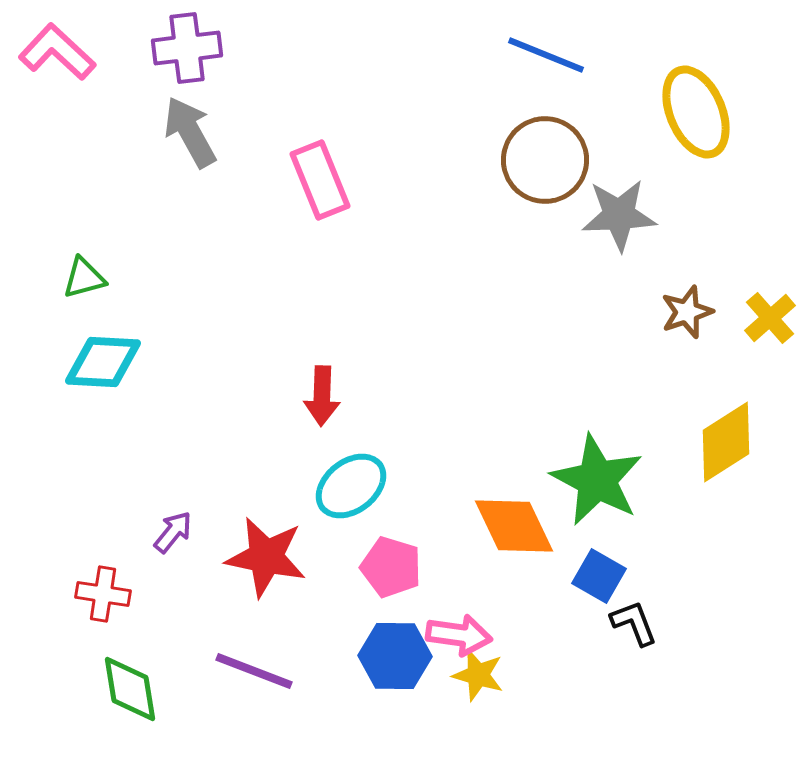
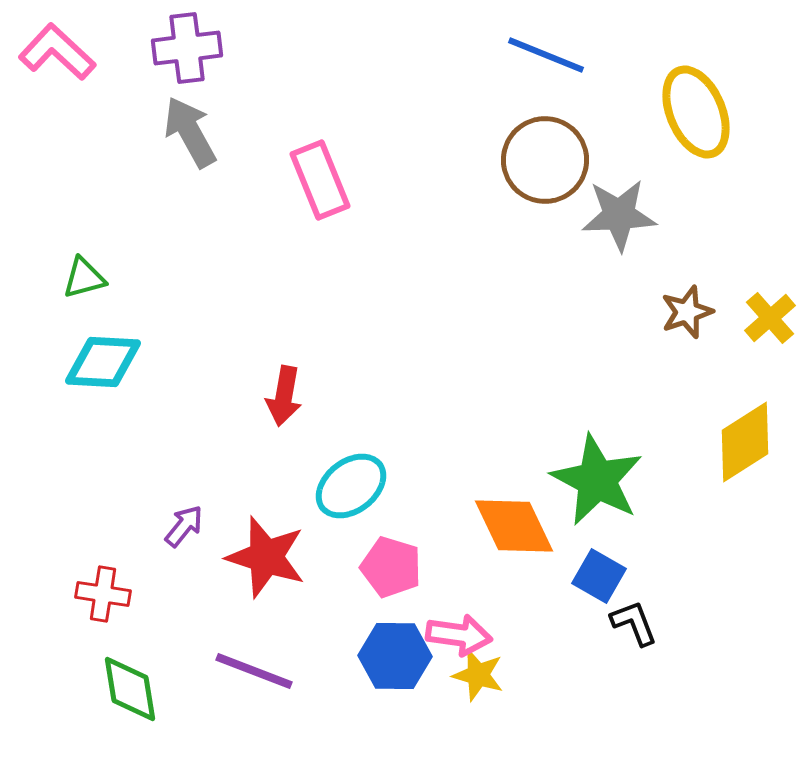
red arrow: moved 38 px left; rotated 8 degrees clockwise
yellow diamond: moved 19 px right
purple arrow: moved 11 px right, 6 px up
red star: rotated 6 degrees clockwise
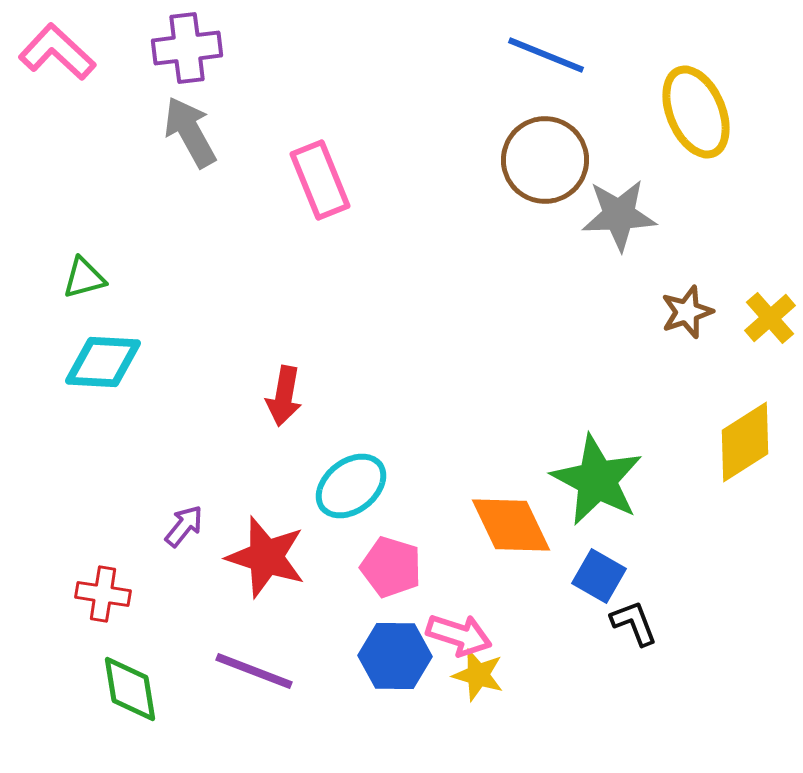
orange diamond: moved 3 px left, 1 px up
pink arrow: rotated 10 degrees clockwise
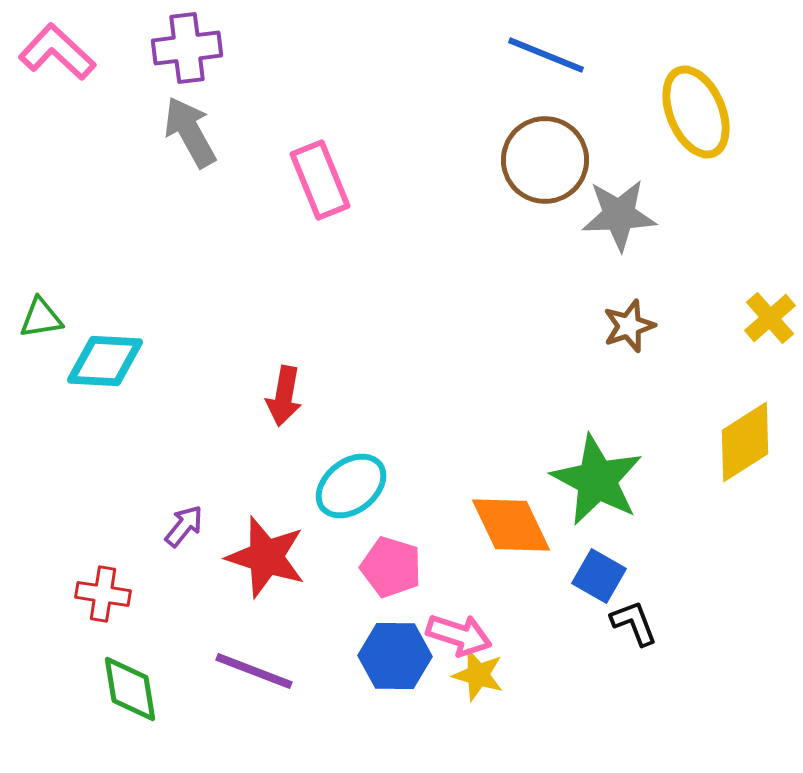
green triangle: moved 43 px left, 40 px down; rotated 6 degrees clockwise
brown star: moved 58 px left, 14 px down
cyan diamond: moved 2 px right, 1 px up
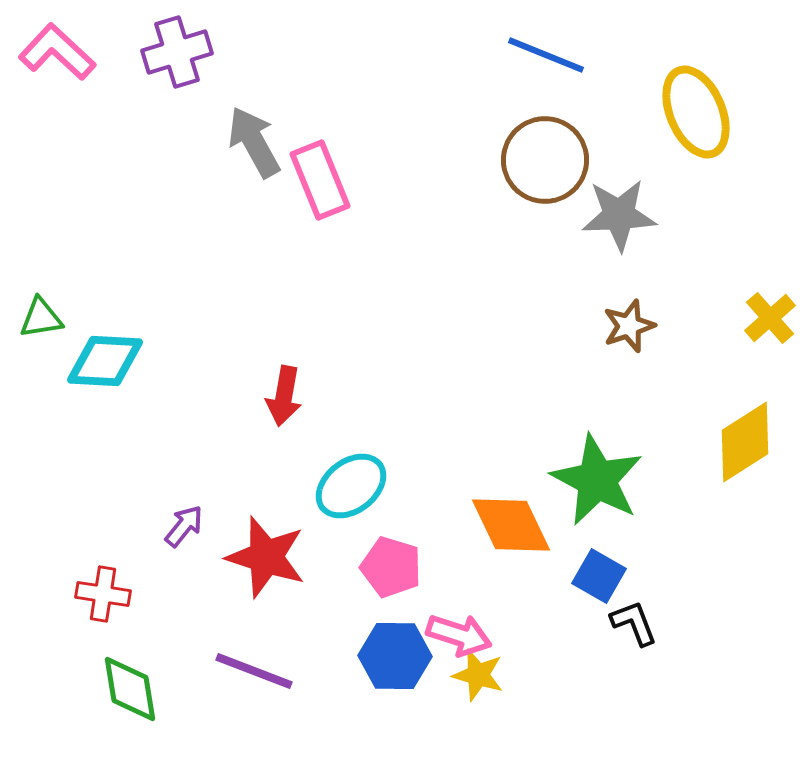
purple cross: moved 10 px left, 4 px down; rotated 10 degrees counterclockwise
gray arrow: moved 64 px right, 10 px down
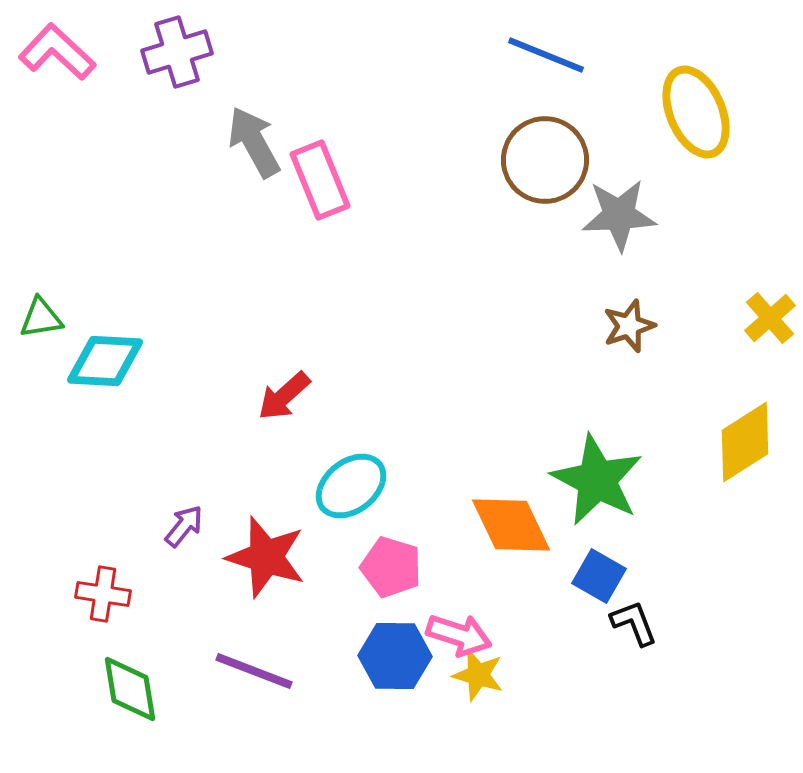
red arrow: rotated 38 degrees clockwise
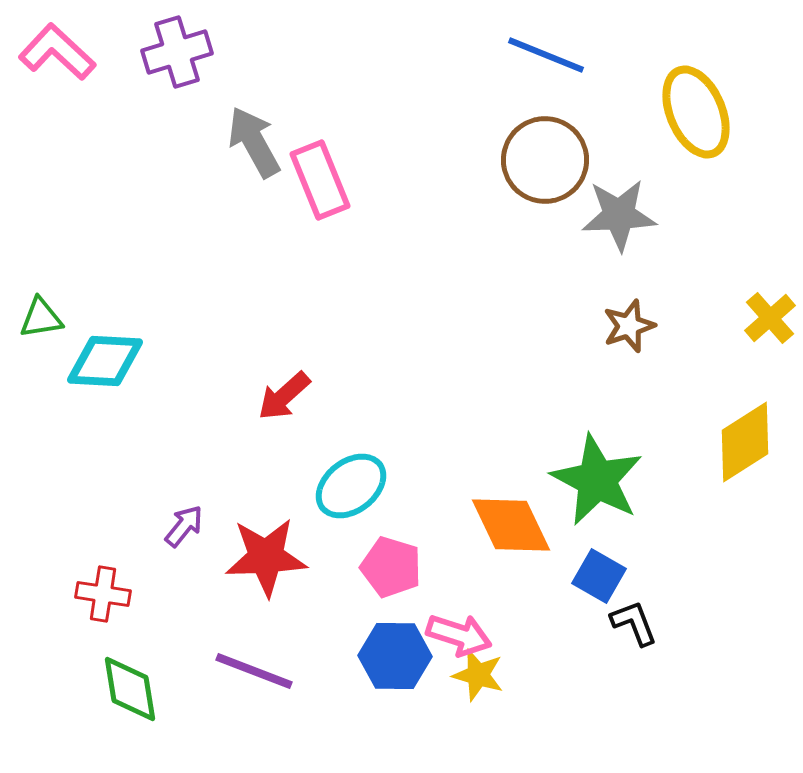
red star: rotated 20 degrees counterclockwise
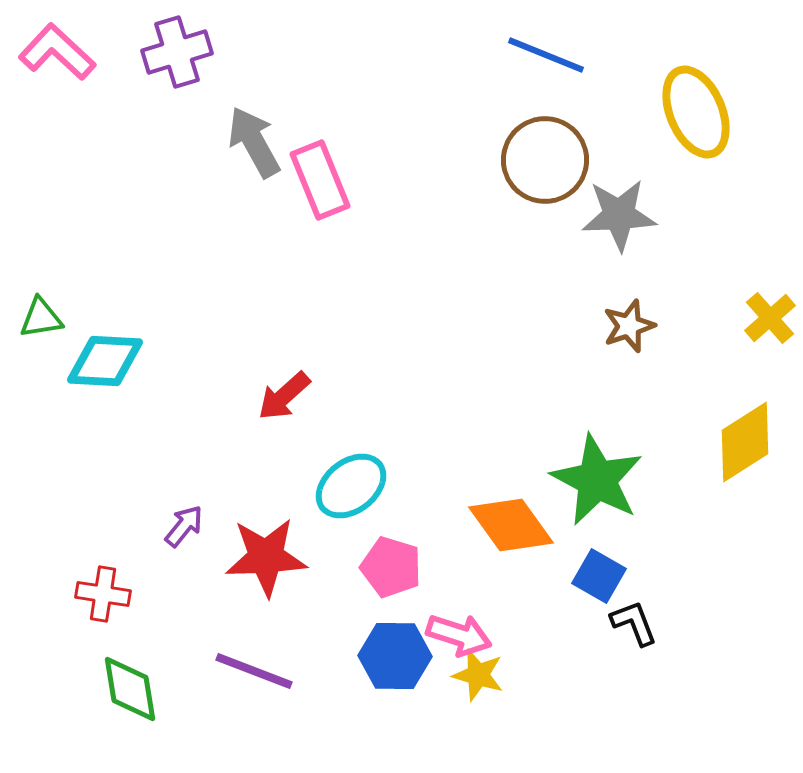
orange diamond: rotated 10 degrees counterclockwise
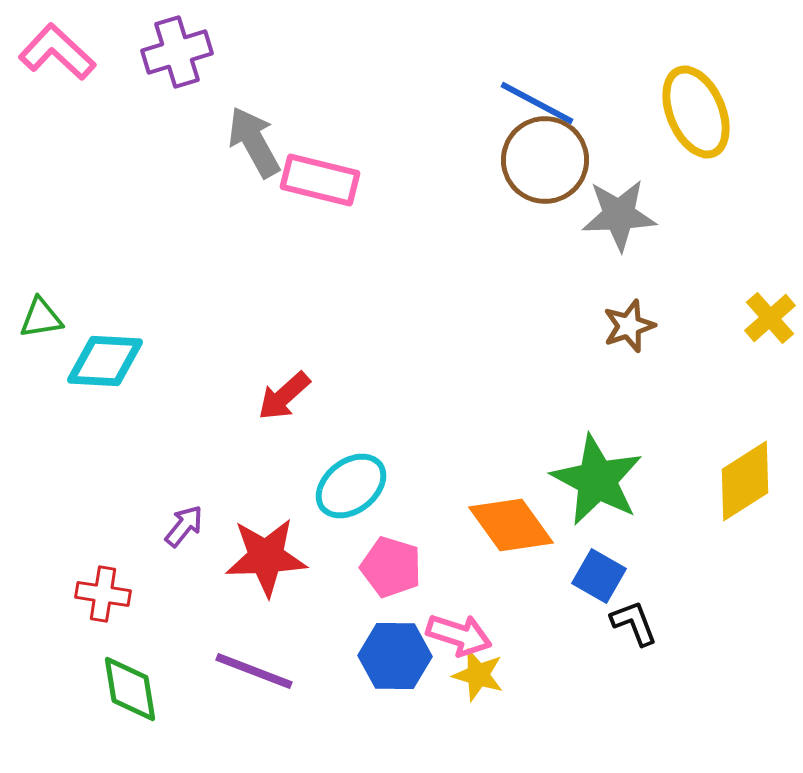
blue line: moved 9 px left, 48 px down; rotated 6 degrees clockwise
pink rectangle: rotated 54 degrees counterclockwise
yellow diamond: moved 39 px down
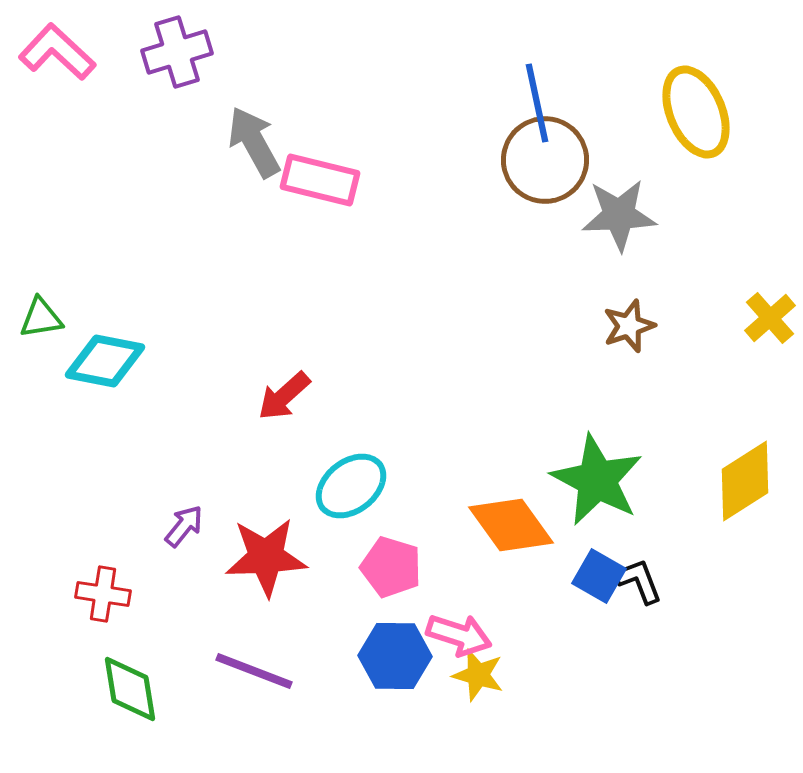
blue line: rotated 50 degrees clockwise
cyan diamond: rotated 8 degrees clockwise
black L-shape: moved 5 px right, 42 px up
